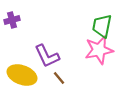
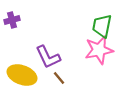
purple L-shape: moved 1 px right, 1 px down
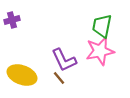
pink star: moved 1 px right, 1 px down
purple L-shape: moved 16 px right, 3 px down
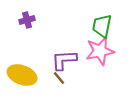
purple cross: moved 15 px right
purple L-shape: rotated 112 degrees clockwise
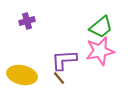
purple cross: moved 1 px down
green trapezoid: moved 1 px left, 1 px down; rotated 140 degrees counterclockwise
yellow ellipse: rotated 8 degrees counterclockwise
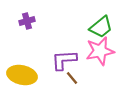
brown line: moved 13 px right
